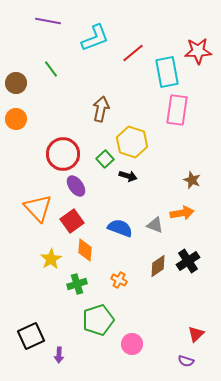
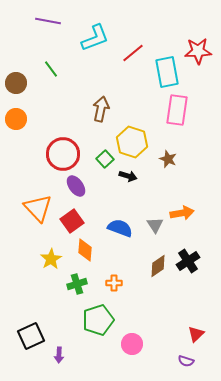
brown star: moved 24 px left, 21 px up
gray triangle: rotated 36 degrees clockwise
orange cross: moved 5 px left, 3 px down; rotated 28 degrees counterclockwise
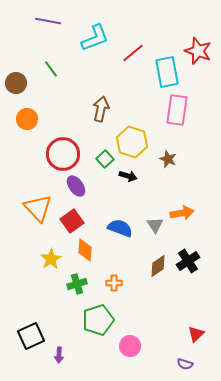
red star: rotated 24 degrees clockwise
orange circle: moved 11 px right
pink circle: moved 2 px left, 2 px down
purple semicircle: moved 1 px left, 3 px down
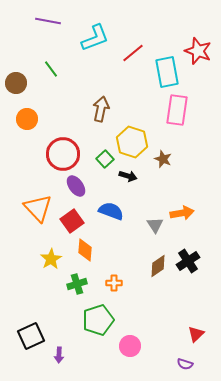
brown star: moved 5 px left
blue semicircle: moved 9 px left, 17 px up
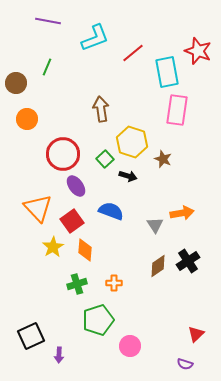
green line: moved 4 px left, 2 px up; rotated 60 degrees clockwise
brown arrow: rotated 20 degrees counterclockwise
yellow star: moved 2 px right, 12 px up
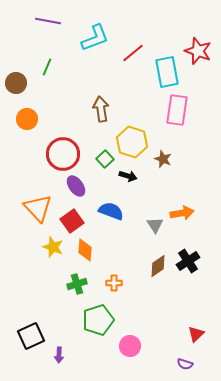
yellow star: rotated 20 degrees counterclockwise
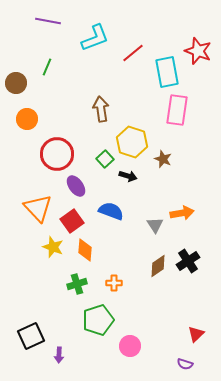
red circle: moved 6 px left
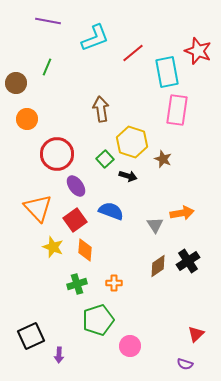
red square: moved 3 px right, 1 px up
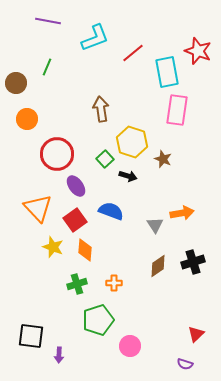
black cross: moved 5 px right, 1 px down; rotated 15 degrees clockwise
black square: rotated 32 degrees clockwise
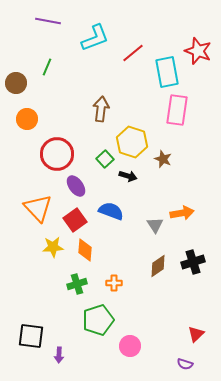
brown arrow: rotated 15 degrees clockwise
yellow star: rotated 25 degrees counterclockwise
